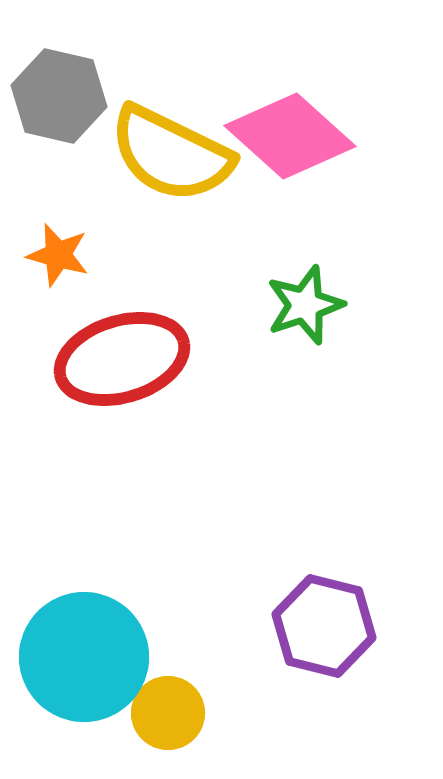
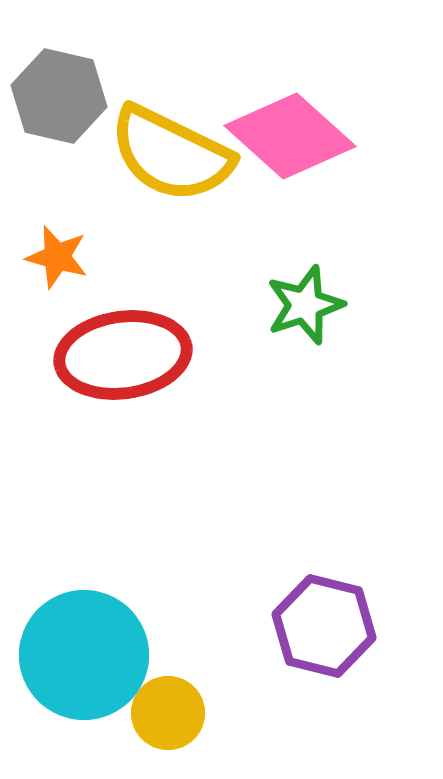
orange star: moved 1 px left, 2 px down
red ellipse: moved 1 px right, 4 px up; rotated 9 degrees clockwise
cyan circle: moved 2 px up
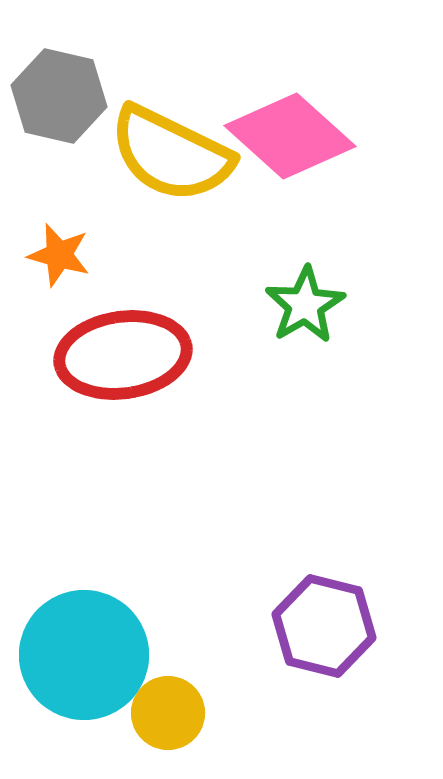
orange star: moved 2 px right, 2 px up
green star: rotated 12 degrees counterclockwise
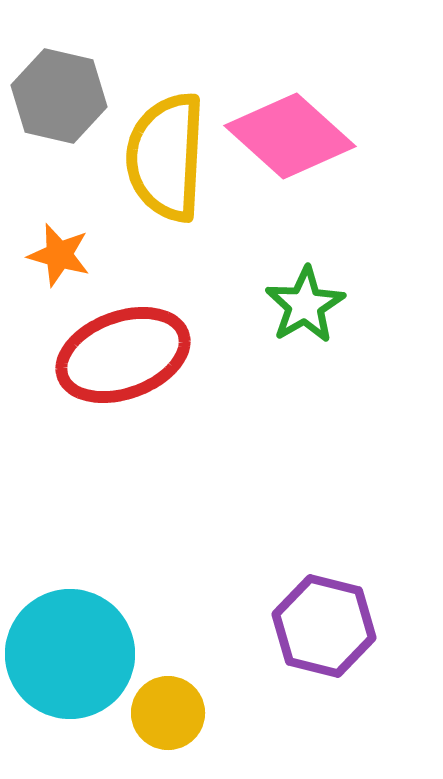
yellow semicircle: moved 5 px left, 3 px down; rotated 67 degrees clockwise
red ellipse: rotated 12 degrees counterclockwise
cyan circle: moved 14 px left, 1 px up
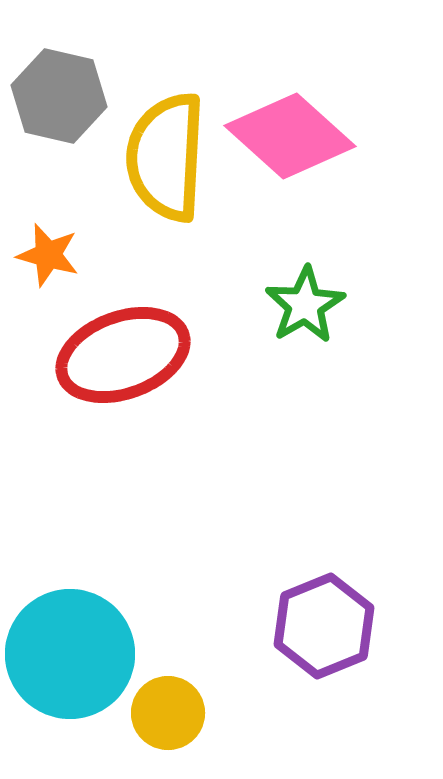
orange star: moved 11 px left
purple hexagon: rotated 24 degrees clockwise
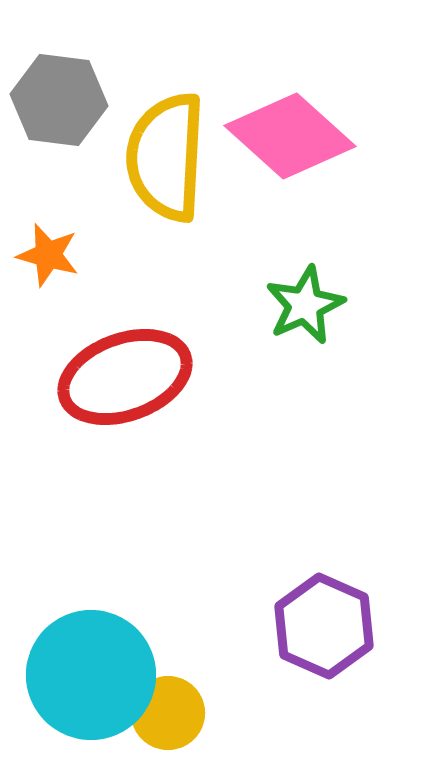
gray hexagon: moved 4 px down; rotated 6 degrees counterclockwise
green star: rotated 6 degrees clockwise
red ellipse: moved 2 px right, 22 px down
purple hexagon: rotated 14 degrees counterclockwise
cyan circle: moved 21 px right, 21 px down
